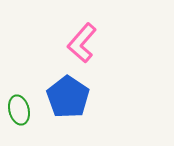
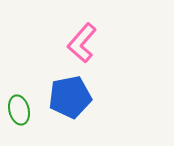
blue pentagon: moved 2 px right; rotated 27 degrees clockwise
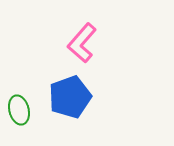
blue pentagon: rotated 9 degrees counterclockwise
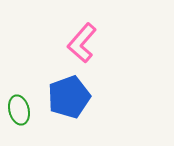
blue pentagon: moved 1 px left
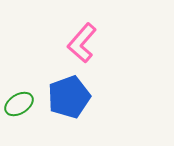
green ellipse: moved 6 px up; rotated 72 degrees clockwise
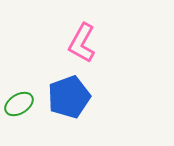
pink L-shape: rotated 12 degrees counterclockwise
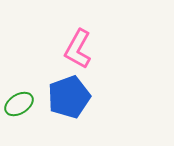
pink L-shape: moved 4 px left, 6 px down
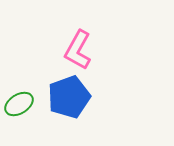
pink L-shape: moved 1 px down
